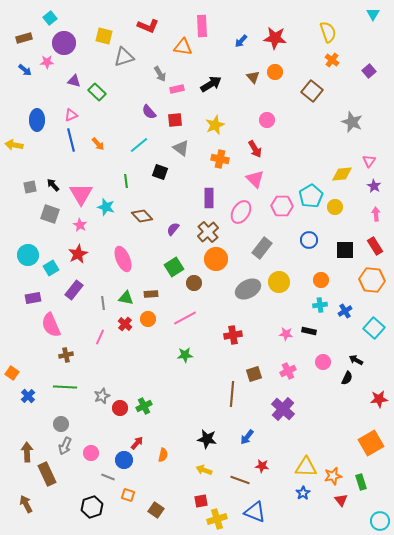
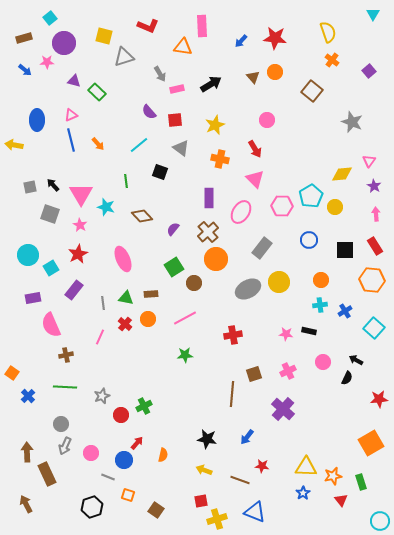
red circle at (120, 408): moved 1 px right, 7 px down
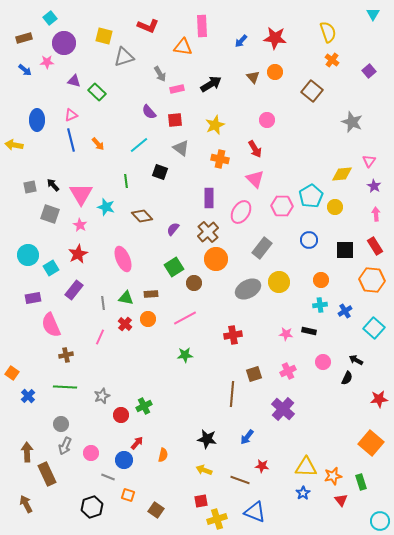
orange square at (371, 443): rotated 20 degrees counterclockwise
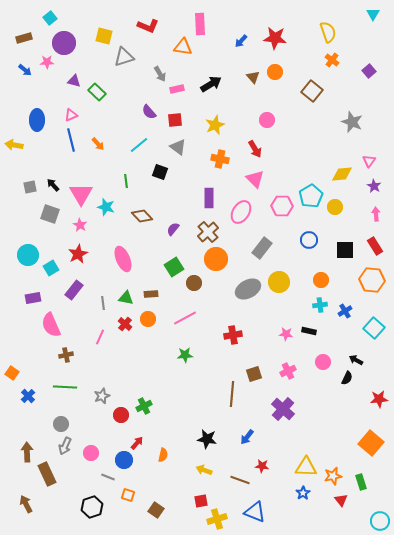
pink rectangle at (202, 26): moved 2 px left, 2 px up
gray triangle at (181, 148): moved 3 px left, 1 px up
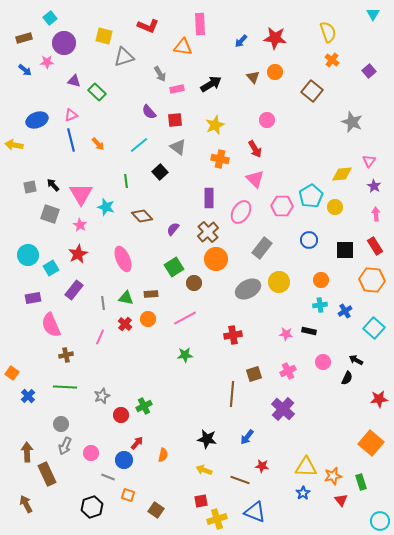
blue ellipse at (37, 120): rotated 70 degrees clockwise
black square at (160, 172): rotated 28 degrees clockwise
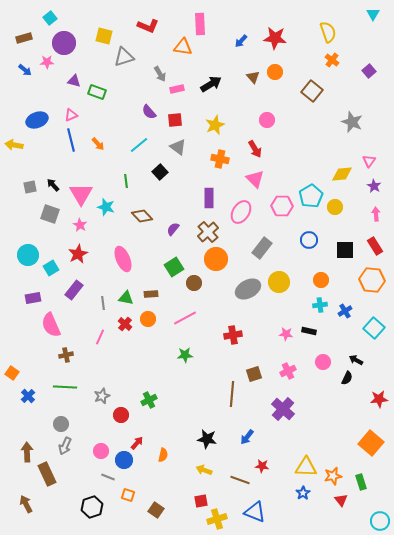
green rectangle at (97, 92): rotated 24 degrees counterclockwise
green cross at (144, 406): moved 5 px right, 6 px up
pink circle at (91, 453): moved 10 px right, 2 px up
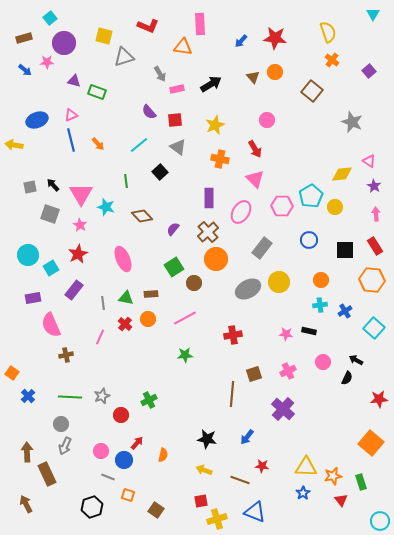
pink triangle at (369, 161): rotated 32 degrees counterclockwise
green line at (65, 387): moved 5 px right, 10 px down
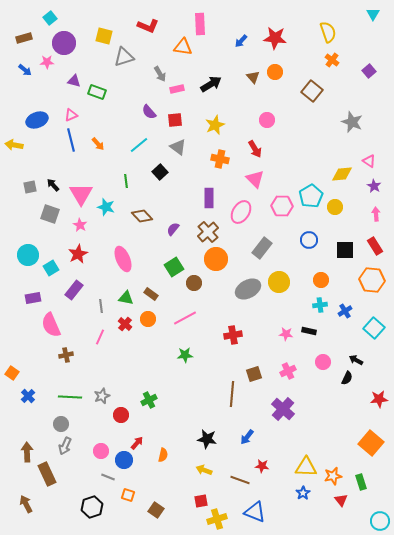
brown rectangle at (151, 294): rotated 40 degrees clockwise
gray line at (103, 303): moved 2 px left, 3 px down
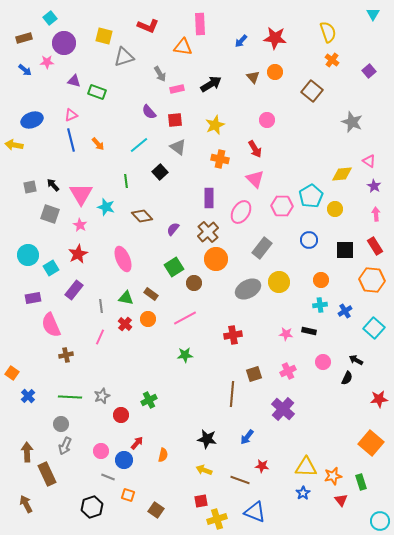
blue ellipse at (37, 120): moved 5 px left
yellow circle at (335, 207): moved 2 px down
